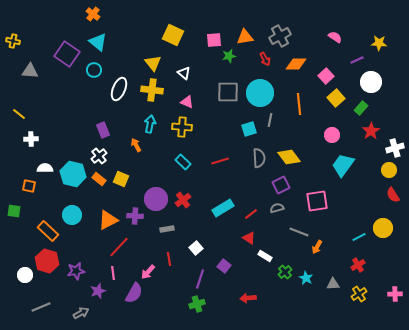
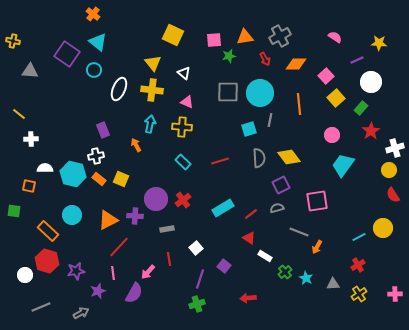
white cross at (99, 156): moved 3 px left; rotated 28 degrees clockwise
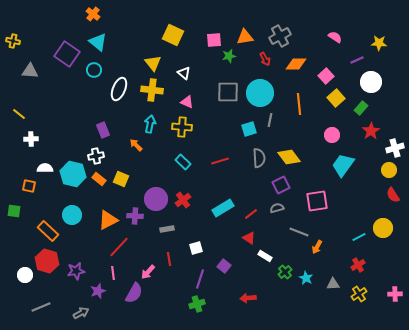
orange arrow at (136, 145): rotated 16 degrees counterclockwise
white square at (196, 248): rotated 24 degrees clockwise
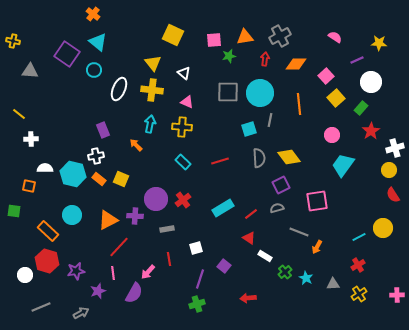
red arrow at (265, 59): rotated 144 degrees counterclockwise
pink cross at (395, 294): moved 2 px right, 1 px down
